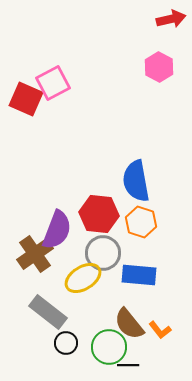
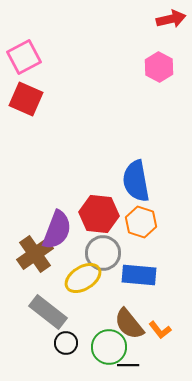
pink square: moved 29 px left, 26 px up
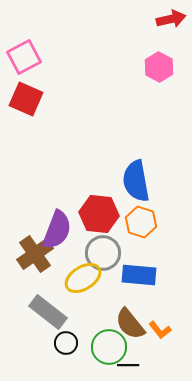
brown semicircle: moved 1 px right
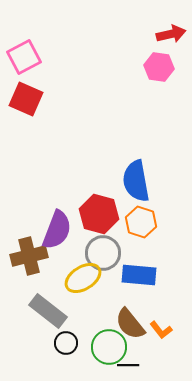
red arrow: moved 15 px down
pink hexagon: rotated 20 degrees counterclockwise
red hexagon: rotated 9 degrees clockwise
brown cross: moved 6 px left, 2 px down; rotated 21 degrees clockwise
gray rectangle: moved 1 px up
orange L-shape: moved 1 px right
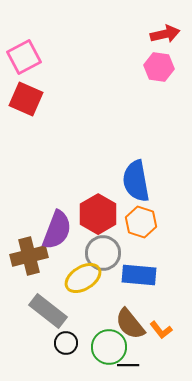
red arrow: moved 6 px left
red hexagon: moved 1 px left; rotated 15 degrees clockwise
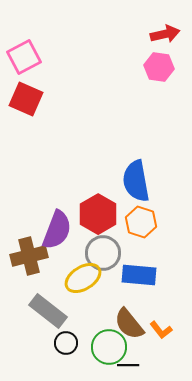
brown semicircle: moved 1 px left
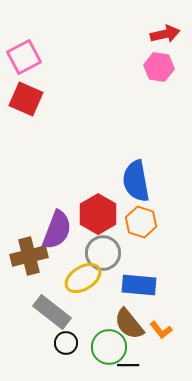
blue rectangle: moved 10 px down
gray rectangle: moved 4 px right, 1 px down
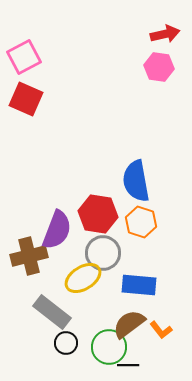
red hexagon: rotated 21 degrees counterclockwise
brown semicircle: rotated 92 degrees clockwise
